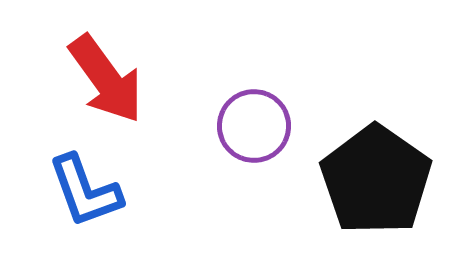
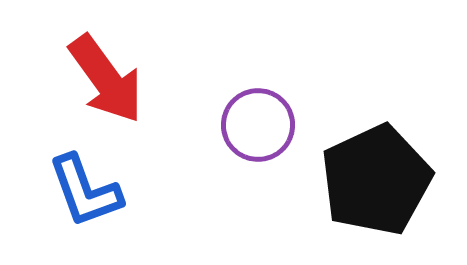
purple circle: moved 4 px right, 1 px up
black pentagon: rotated 12 degrees clockwise
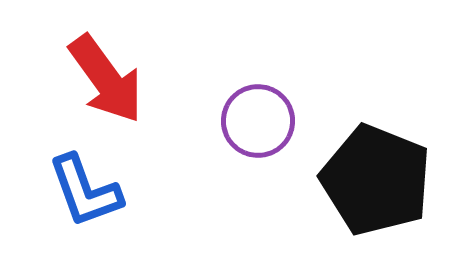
purple circle: moved 4 px up
black pentagon: rotated 25 degrees counterclockwise
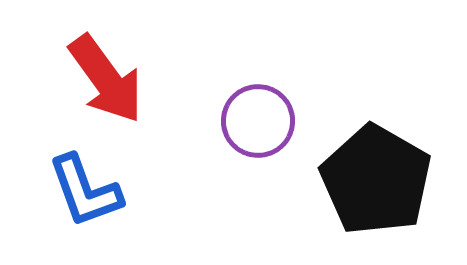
black pentagon: rotated 8 degrees clockwise
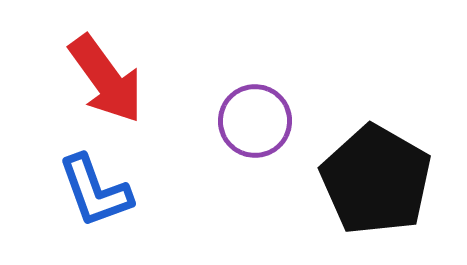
purple circle: moved 3 px left
blue L-shape: moved 10 px right
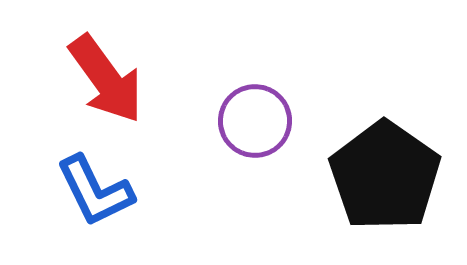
black pentagon: moved 9 px right, 4 px up; rotated 5 degrees clockwise
blue L-shape: rotated 6 degrees counterclockwise
